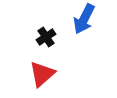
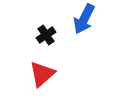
black cross: moved 2 px up
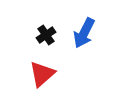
blue arrow: moved 14 px down
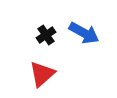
blue arrow: rotated 88 degrees counterclockwise
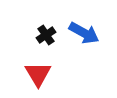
red triangle: moved 4 px left; rotated 20 degrees counterclockwise
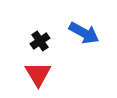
black cross: moved 6 px left, 6 px down
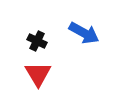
black cross: moved 3 px left; rotated 30 degrees counterclockwise
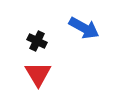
blue arrow: moved 5 px up
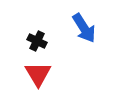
blue arrow: rotated 28 degrees clockwise
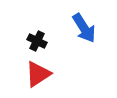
red triangle: rotated 28 degrees clockwise
